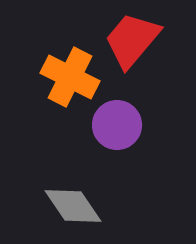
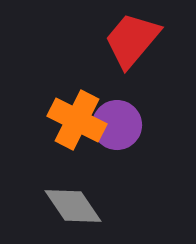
orange cross: moved 7 px right, 43 px down
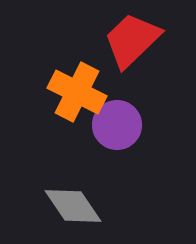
red trapezoid: rotated 6 degrees clockwise
orange cross: moved 28 px up
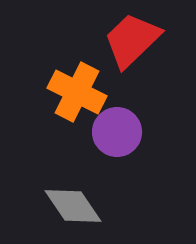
purple circle: moved 7 px down
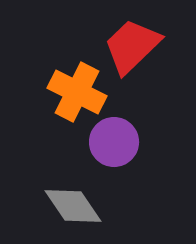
red trapezoid: moved 6 px down
purple circle: moved 3 px left, 10 px down
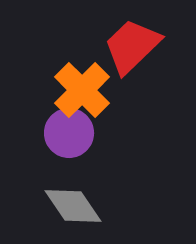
orange cross: moved 5 px right, 2 px up; rotated 18 degrees clockwise
purple circle: moved 45 px left, 9 px up
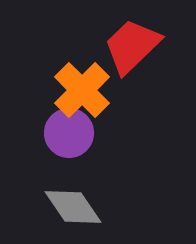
gray diamond: moved 1 px down
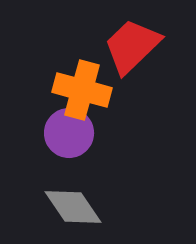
orange cross: rotated 30 degrees counterclockwise
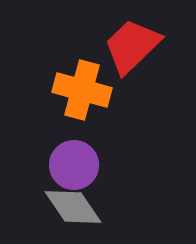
purple circle: moved 5 px right, 32 px down
